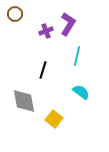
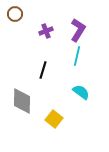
purple L-shape: moved 10 px right, 6 px down
gray diamond: moved 2 px left; rotated 12 degrees clockwise
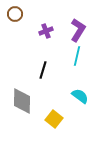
cyan semicircle: moved 1 px left, 4 px down
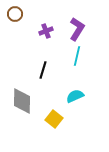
purple L-shape: moved 1 px left, 1 px up
cyan semicircle: moved 5 px left; rotated 60 degrees counterclockwise
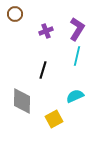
yellow square: rotated 24 degrees clockwise
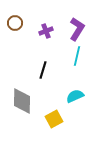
brown circle: moved 9 px down
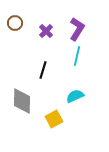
purple cross: rotated 24 degrees counterclockwise
